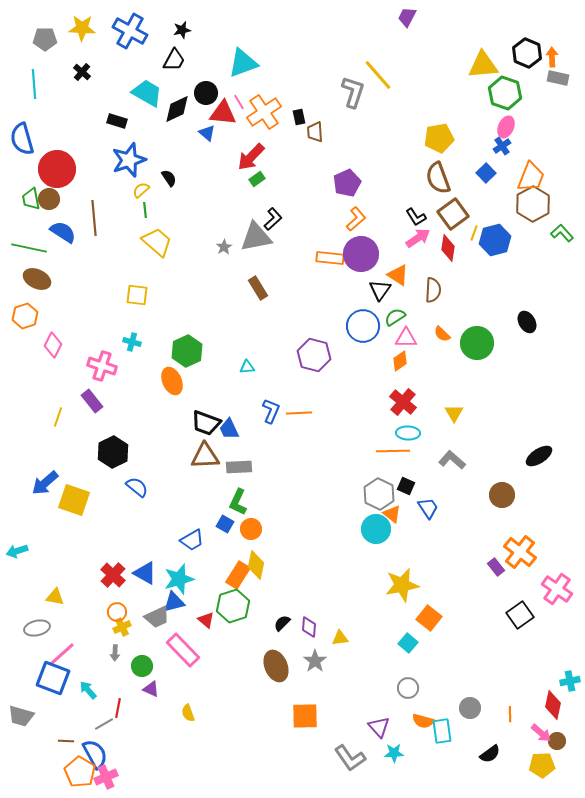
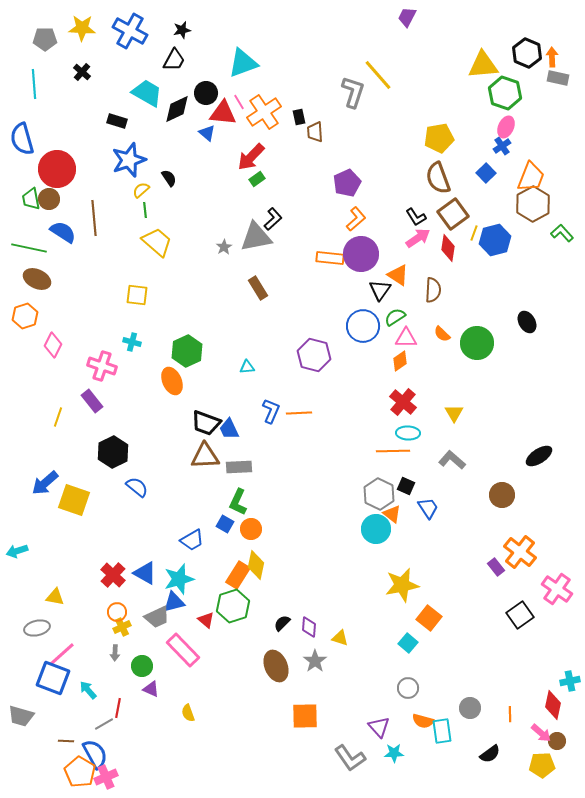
yellow triangle at (340, 638): rotated 24 degrees clockwise
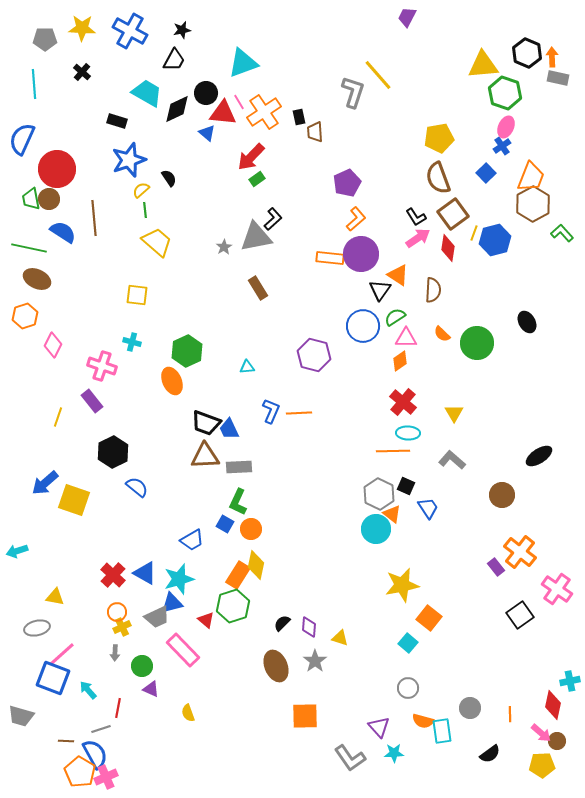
blue semicircle at (22, 139): rotated 40 degrees clockwise
blue triangle at (174, 602): moved 2 px left, 1 px down
gray line at (104, 724): moved 3 px left, 5 px down; rotated 12 degrees clockwise
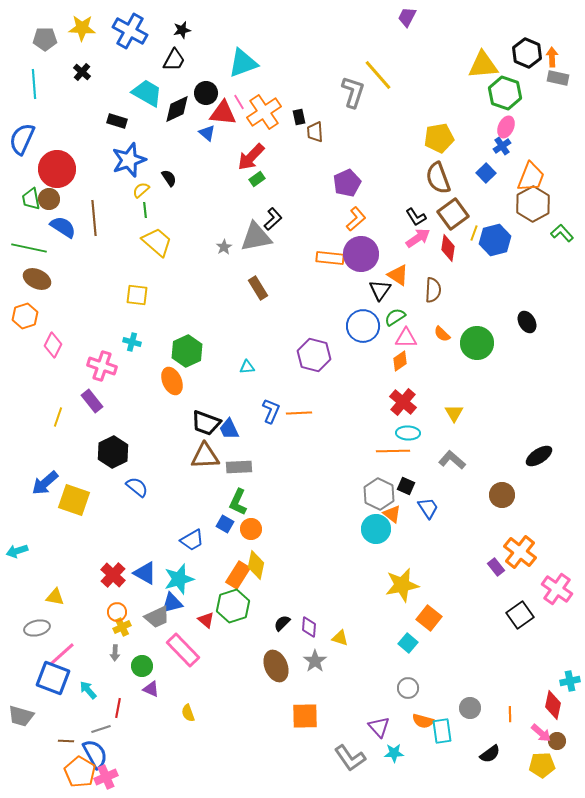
blue semicircle at (63, 232): moved 5 px up
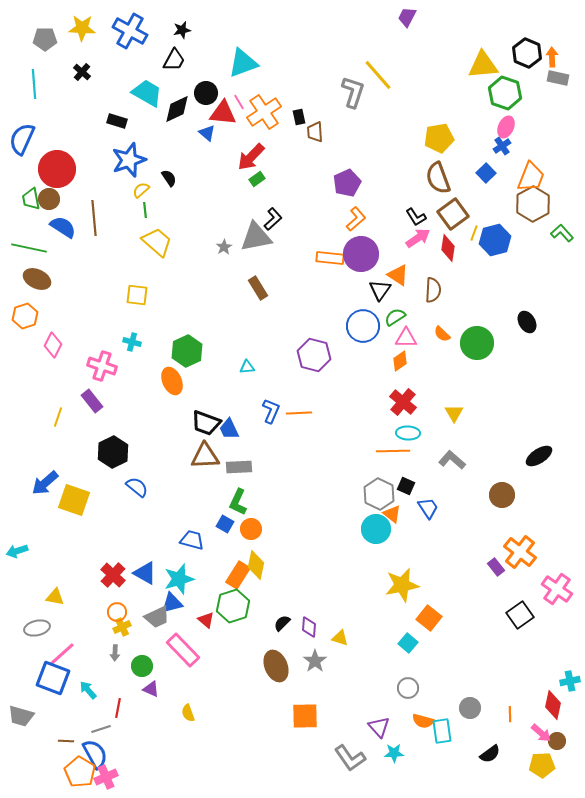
blue trapezoid at (192, 540): rotated 135 degrees counterclockwise
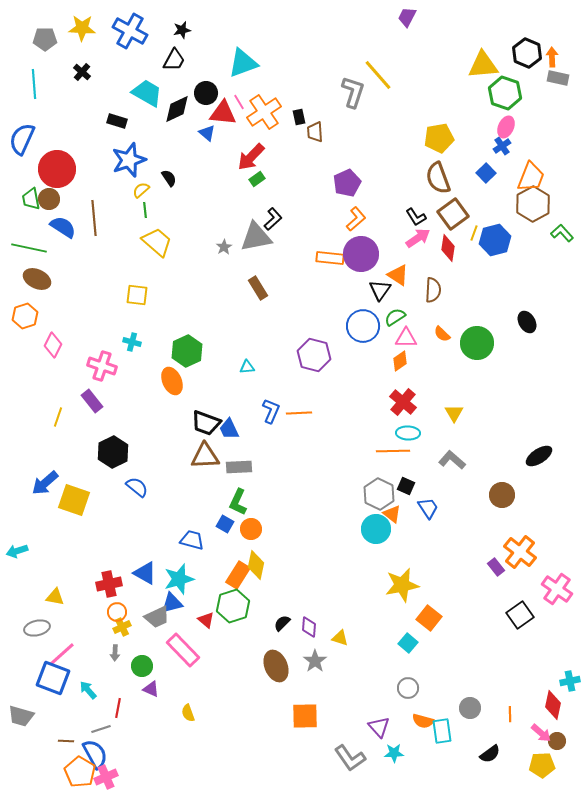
red cross at (113, 575): moved 4 px left, 9 px down; rotated 35 degrees clockwise
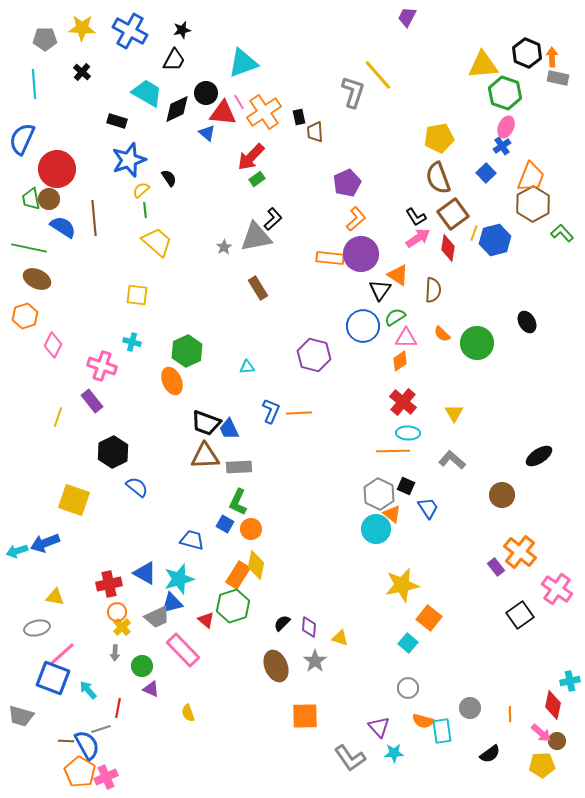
blue arrow at (45, 483): moved 60 px down; rotated 20 degrees clockwise
yellow cross at (122, 627): rotated 18 degrees counterclockwise
blue semicircle at (95, 754): moved 8 px left, 9 px up
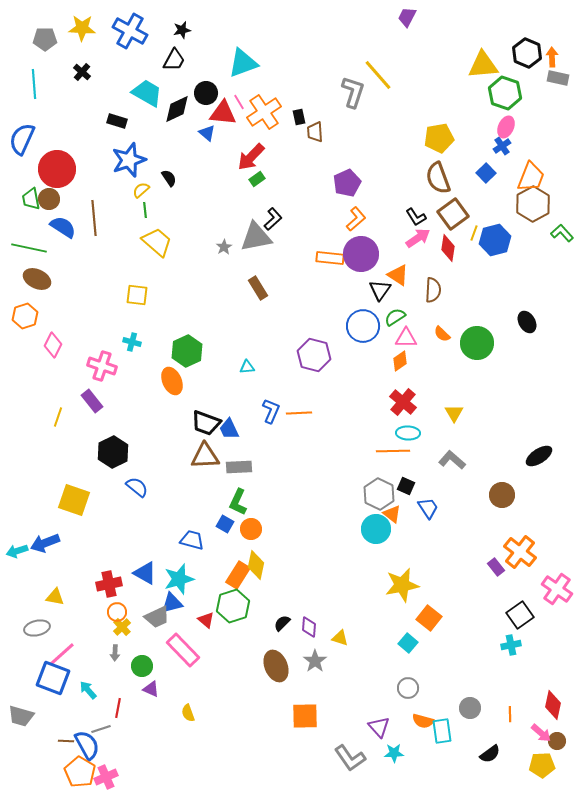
cyan cross at (570, 681): moved 59 px left, 36 px up
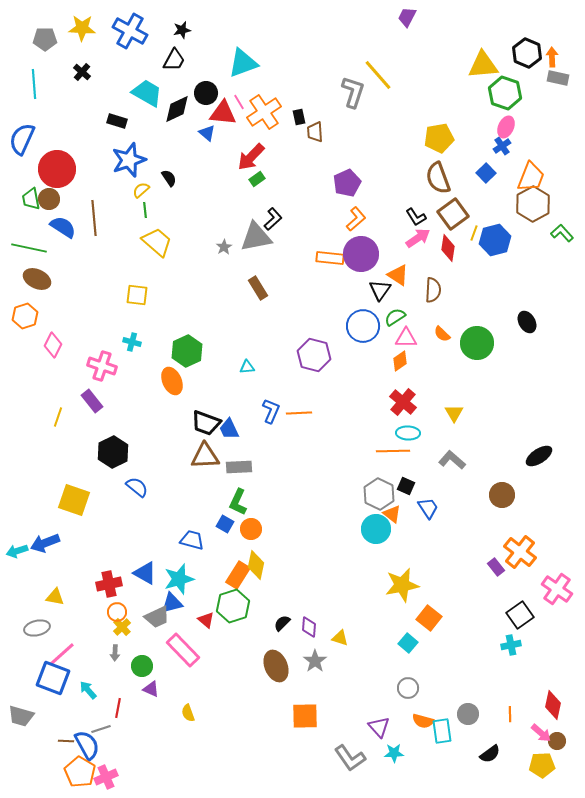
gray circle at (470, 708): moved 2 px left, 6 px down
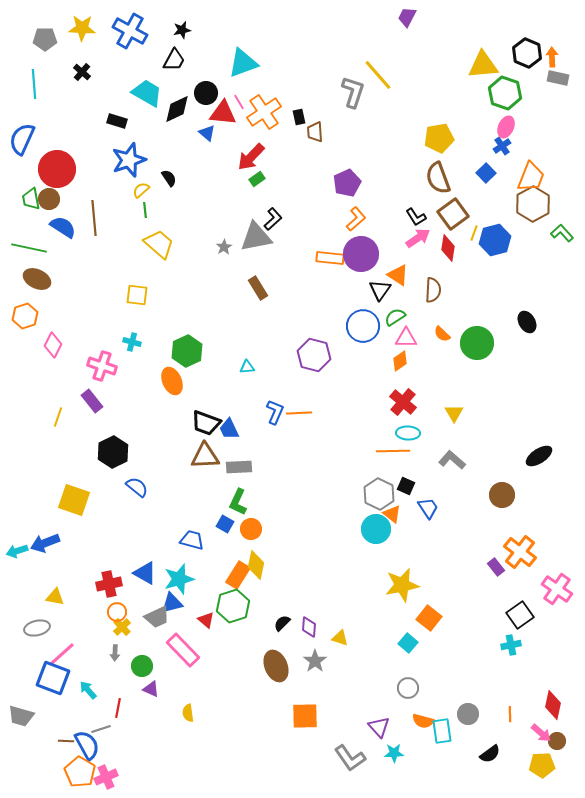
yellow trapezoid at (157, 242): moved 2 px right, 2 px down
blue L-shape at (271, 411): moved 4 px right, 1 px down
yellow semicircle at (188, 713): rotated 12 degrees clockwise
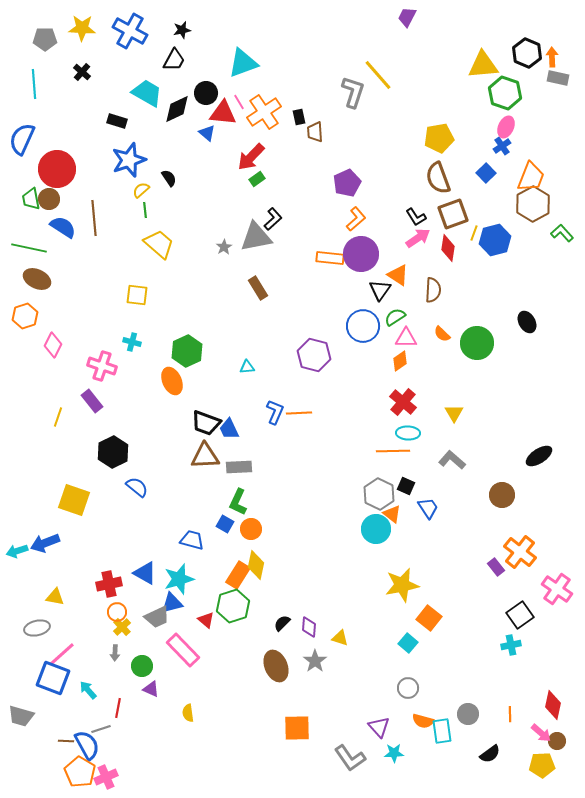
brown square at (453, 214): rotated 16 degrees clockwise
orange square at (305, 716): moved 8 px left, 12 px down
